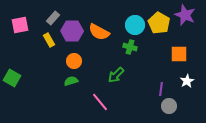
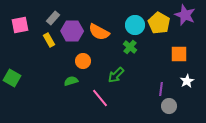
green cross: rotated 24 degrees clockwise
orange circle: moved 9 px right
pink line: moved 4 px up
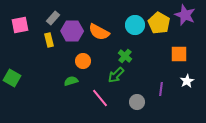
yellow rectangle: rotated 16 degrees clockwise
green cross: moved 5 px left, 9 px down
gray circle: moved 32 px left, 4 px up
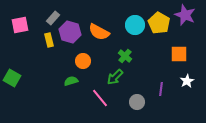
purple hexagon: moved 2 px left, 1 px down; rotated 15 degrees clockwise
green arrow: moved 1 px left, 2 px down
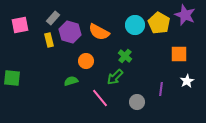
orange circle: moved 3 px right
green square: rotated 24 degrees counterclockwise
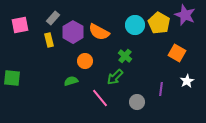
purple hexagon: moved 3 px right; rotated 15 degrees clockwise
orange square: moved 2 px left, 1 px up; rotated 30 degrees clockwise
orange circle: moved 1 px left
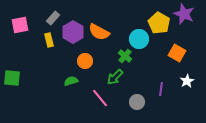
purple star: moved 1 px left, 1 px up
cyan circle: moved 4 px right, 14 px down
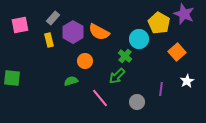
orange square: moved 1 px up; rotated 18 degrees clockwise
green arrow: moved 2 px right, 1 px up
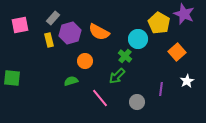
purple hexagon: moved 3 px left, 1 px down; rotated 15 degrees clockwise
cyan circle: moved 1 px left
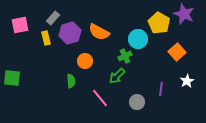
yellow rectangle: moved 3 px left, 2 px up
green cross: rotated 24 degrees clockwise
green semicircle: rotated 104 degrees clockwise
